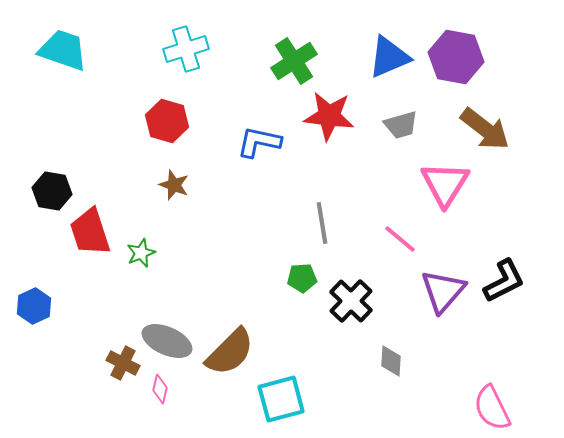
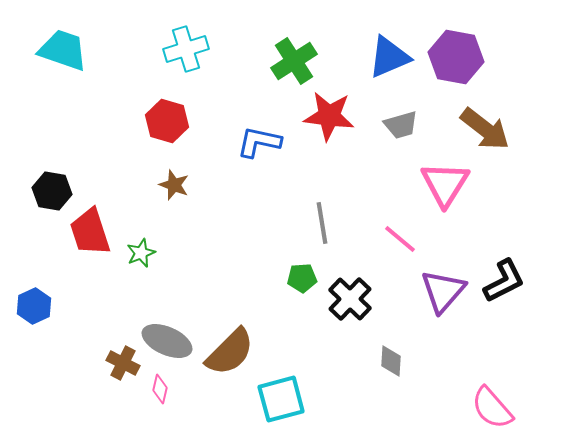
black cross: moved 1 px left, 2 px up
pink semicircle: rotated 15 degrees counterclockwise
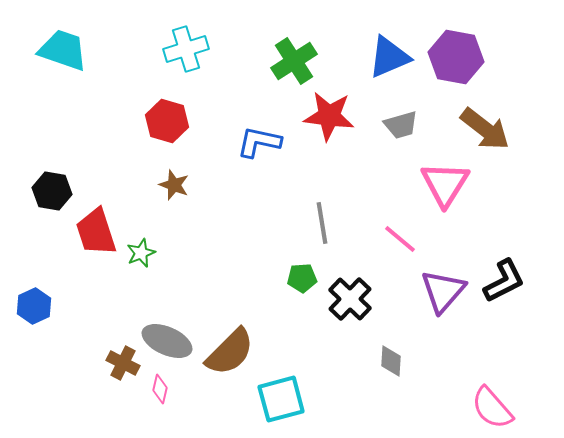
red trapezoid: moved 6 px right
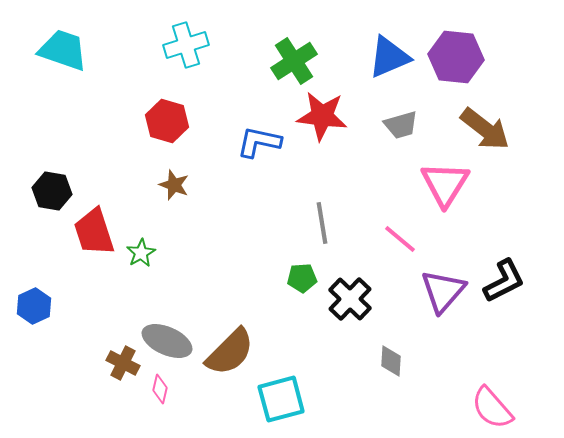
cyan cross: moved 4 px up
purple hexagon: rotated 4 degrees counterclockwise
red star: moved 7 px left
red trapezoid: moved 2 px left
green star: rotated 8 degrees counterclockwise
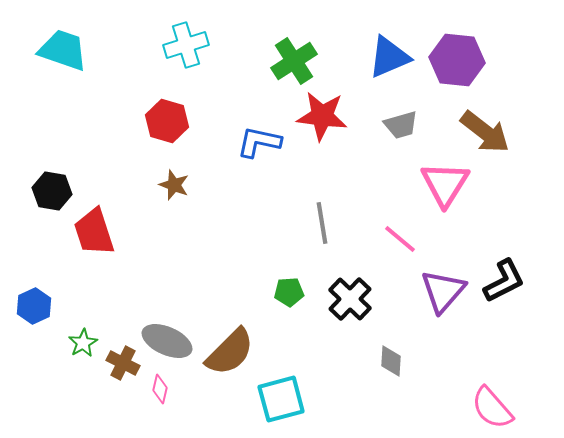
purple hexagon: moved 1 px right, 3 px down
brown arrow: moved 3 px down
green star: moved 58 px left, 90 px down
green pentagon: moved 13 px left, 14 px down
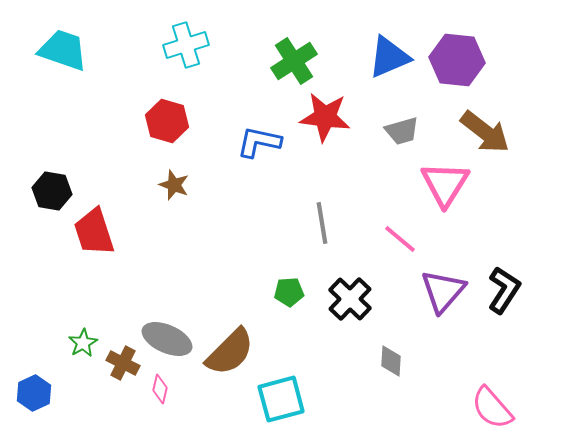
red star: moved 3 px right, 1 px down
gray trapezoid: moved 1 px right, 6 px down
black L-shape: moved 9 px down; rotated 30 degrees counterclockwise
blue hexagon: moved 87 px down
gray ellipse: moved 2 px up
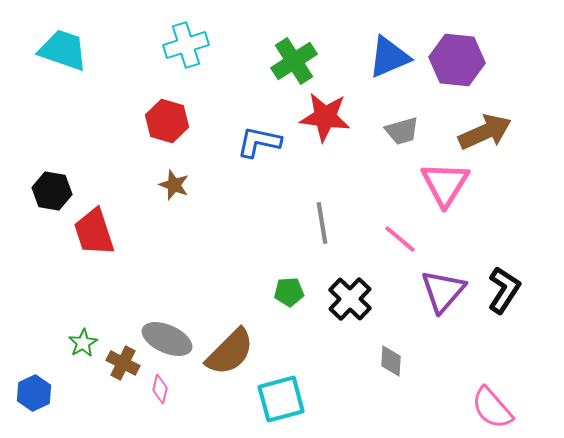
brown arrow: rotated 62 degrees counterclockwise
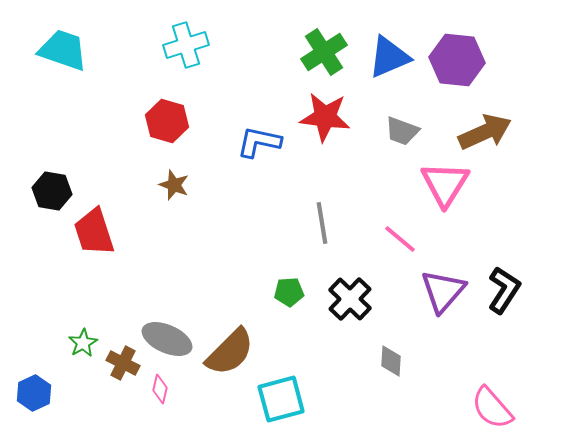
green cross: moved 30 px right, 9 px up
gray trapezoid: rotated 36 degrees clockwise
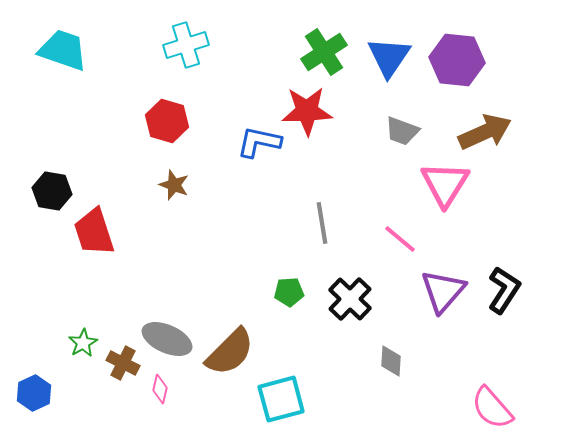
blue triangle: rotated 33 degrees counterclockwise
red star: moved 18 px left, 6 px up; rotated 9 degrees counterclockwise
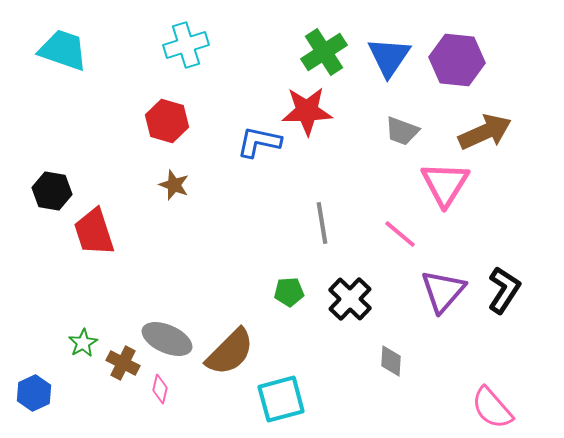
pink line: moved 5 px up
